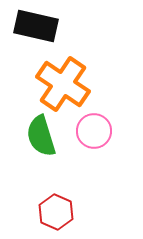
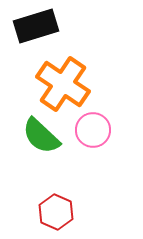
black rectangle: rotated 30 degrees counterclockwise
pink circle: moved 1 px left, 1 px up
green semicircle: rotated 30 degrees counterclockwise
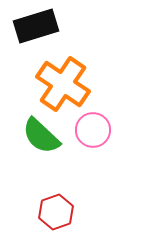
red hexagon: rotated 16 degrees clockwise
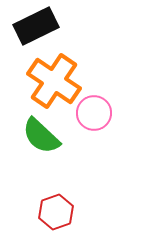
black rectangle: rotated 9 degrees counterclockwise
orange cross: moved 9 px left, 3 px up
pink circle: moved 1 px right, 17 px up
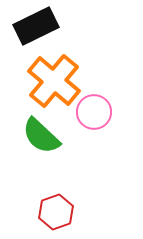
orange cross: rotated 6 degrees clockwise
pink circle: moved 1 px up
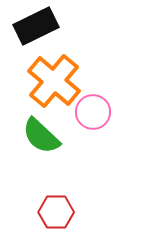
pink circle: moved 1 px left
red hexagon: rotated 20 degrees clockwise
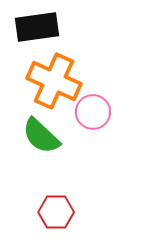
black rectangle: moved 1 px right, 1 px down; rotated 18 degrees clockwise
orange cross: rotated 16 degrees counterclockwise
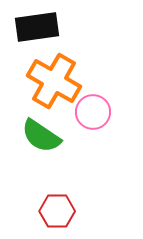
orange cross: rotated 6 degrees clockwise
green semicircle: rotated 9 degrees counterclockwise
red hexagon: moved 1 px right, 1 px up
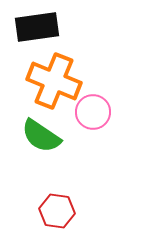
orange cross: rotated 8 degrees counterclockwise
red hexagon: rotated 8 degrees clockwise
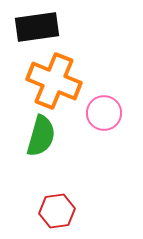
pink circle: moved 11 px right, 1 px down
green semicircle: rotated 108 degrees counterclockwise
red hexagon: rotated 16 degrees counterclockwise
